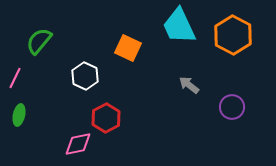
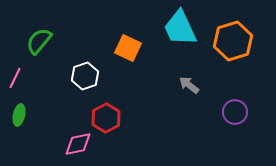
cyan trapezoid: moved 1 px right, 2 px down
orange hexagon: moved 6 px down; rotated 15 degrees clockwise
white hexagon: rotated 16 degrees clockwise
purple circle: moved 3 px right, 5 px down
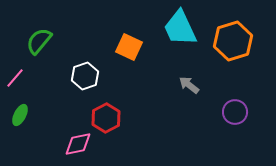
orange square: moved 1 px right, 1 px up
pink line: rotated 15 degrees clockwise
green ellipse: moved 1 px right; rotated 15 degrees clockwise
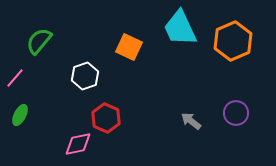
orange hexagon: rotated 6 degrees counterclockwise
gray arrow: moved 2 px right, 36 px down
purple circle: moved 1 px right, 1 px down
red hexagon: rotated 8 degrees counterclockwise
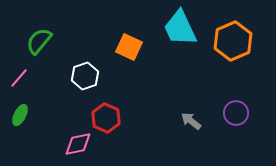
pink line: moved 4 px right
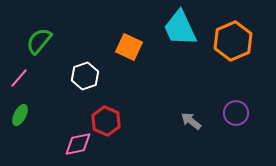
red hexagon: moved 3 px down
